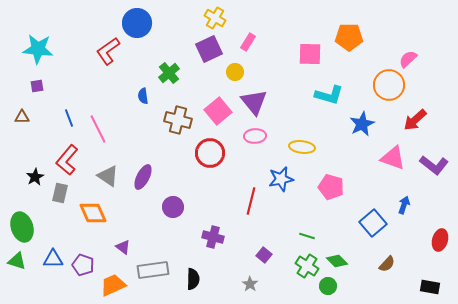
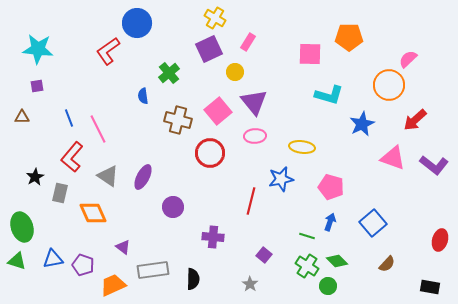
red L-shape at (67, 160): moved 5 px right, 3 px up
blue arrow at (404, 205): moved 74 px left, 17 px down
purple cross at (213, 237): rotated 10 degrees counterclockwise
blue triangle at (53, 259): rotated 10 degrees counterclockwise
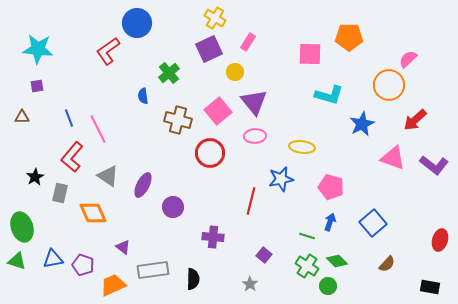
purple ellipse at (143, 177): moved 8 px down
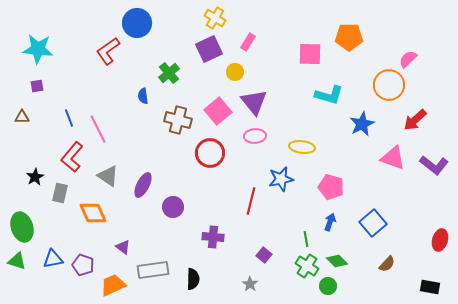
green line at (307, 236): moved 1 px left, 3 px down; rotated 63 degrees clockwise
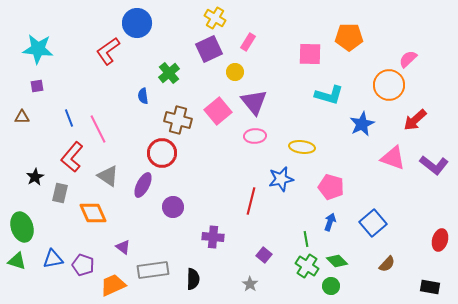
red circle at (210, 153): moved 48 px left
green circle at (328, 286): moved 3 px right
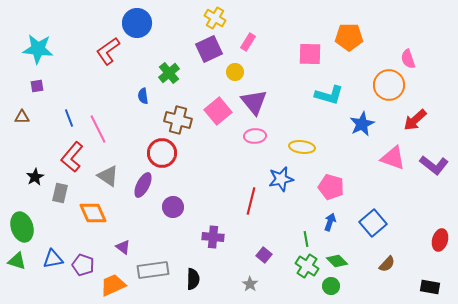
pink semicircle at (408, 59): rotated 66 degrees counterclockwise
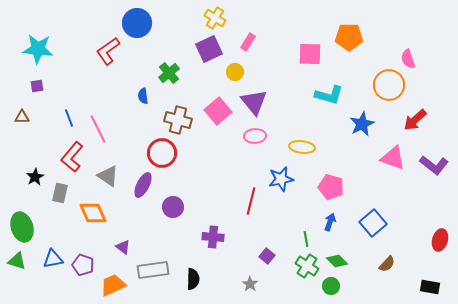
purple square at (264, 255): moved 3 px right, 1 px down
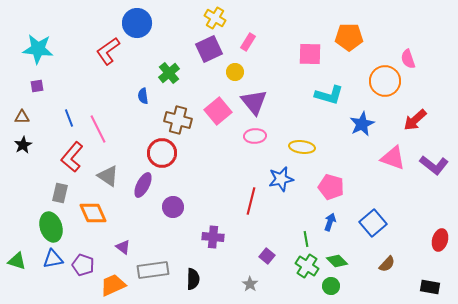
orange circle at (389, 85): moved 4 px left, 4 px up
black star at (35, 177): moved 12 px left, 32 px up
green ellipse at (22, 227): moved 29 px right
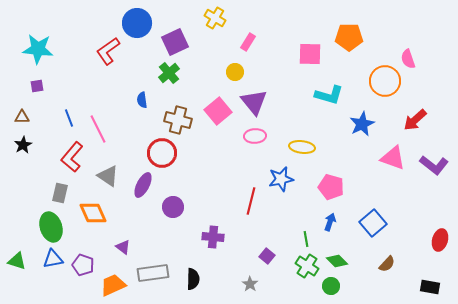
purple square at (209, 49): moved 34 px left, 7 px up
blue semicircle at (143, 96): moved 1 px left, 4 px down
gray rectangle at (153, 270): moved 3 px down
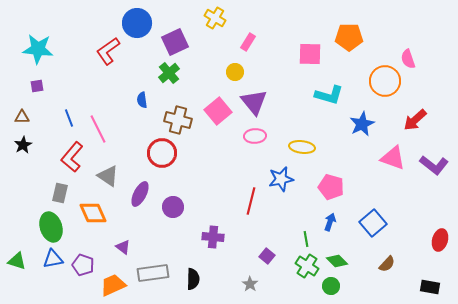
purple ellipse at (143, 185): moved 3 px left, 9 px down
